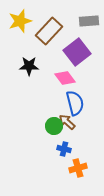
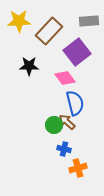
yellow star: moved 1 px left; rotated 15 degrees clockwise
green circle: moved 1 px up
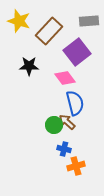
yellow star: rotated 20 degrees clockwise
orange cross: moved 2 px left, 2 px up
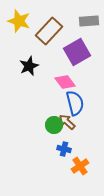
purple square: rotated 8 degrees clockwise
black star: rotated 24 degrees counterclockwise
pink diamond: moved 4 px down
orange cross: moved 4 px right; rotated 18 degrees counterclockwise
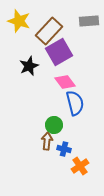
purple square: moved 18 px left
brown arrow: moved 20 px left, 19 px down; rotated 54 degrees clockwise
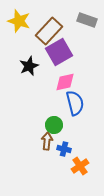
gray rectangle: moved 2 px left, 1 px up; rotated 24 degrees clockwise
pink diamond: rotated 65 degrees counterclockwise
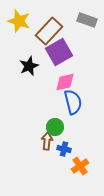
blue semicircle: moved 2 px left, 1 px up
green circle: moved 1 px right, 2 px down
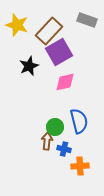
yellow star: moved 2 px left, 4 px down
blue semicircle: moved 6 px right, 19 px down
orange cross: rotated 30 degrees clockwise
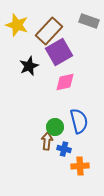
gray rectangle: moved 2 px right, 1 px down
